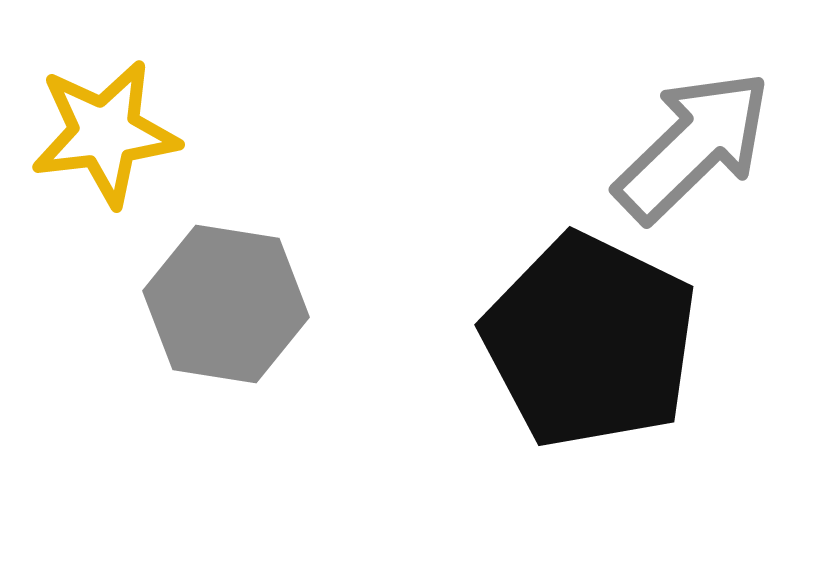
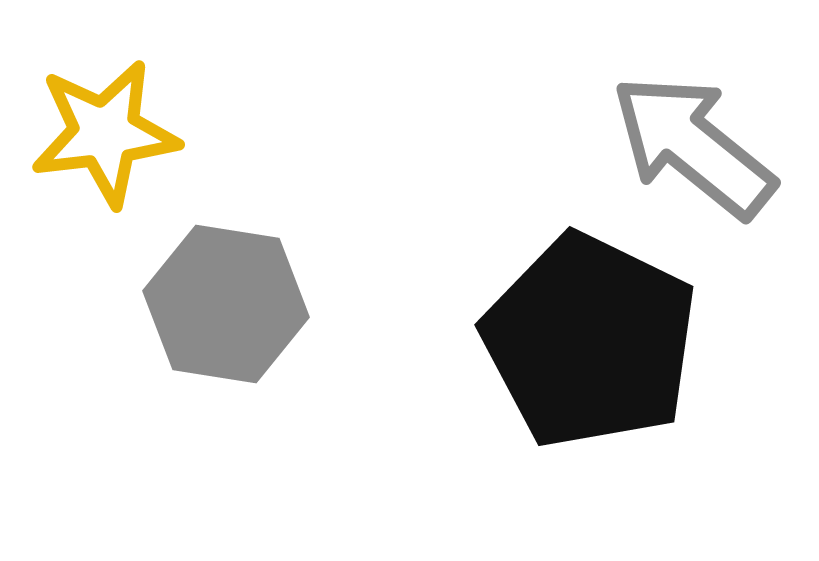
gray arrow: rotated 97 degrees counterclockwise
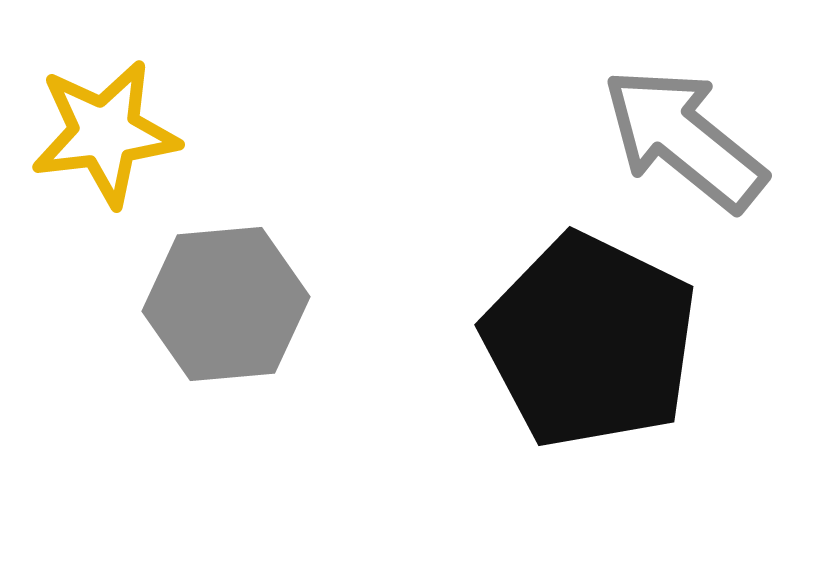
gray arrow: moved 9 px left, 7 px up
gray hexagon: rotated 14 degrees counterclockwise
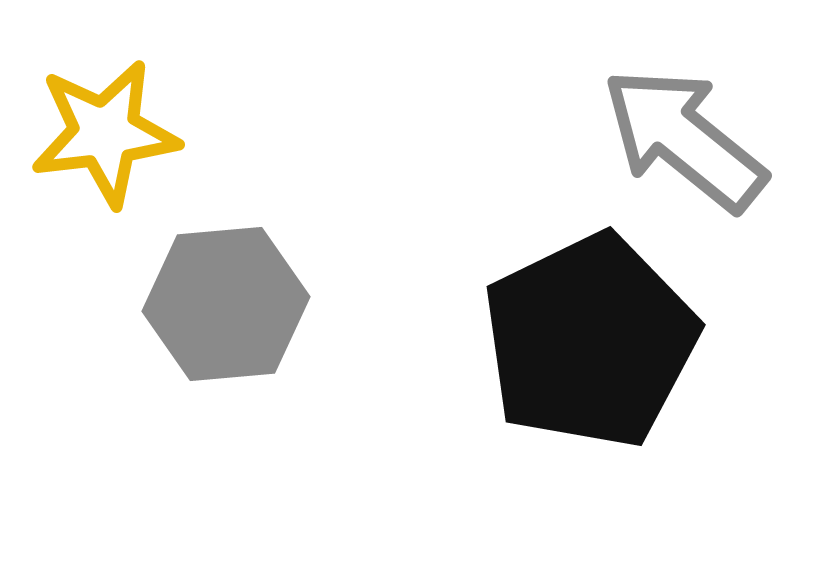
black pentagon: rotated 20 degrees clockwise
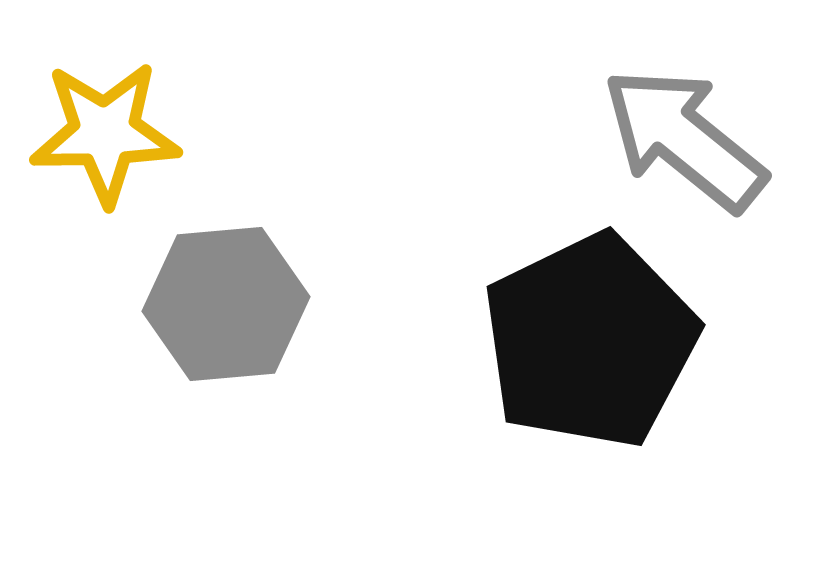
yellow star: rotated 6 degrees clockwise
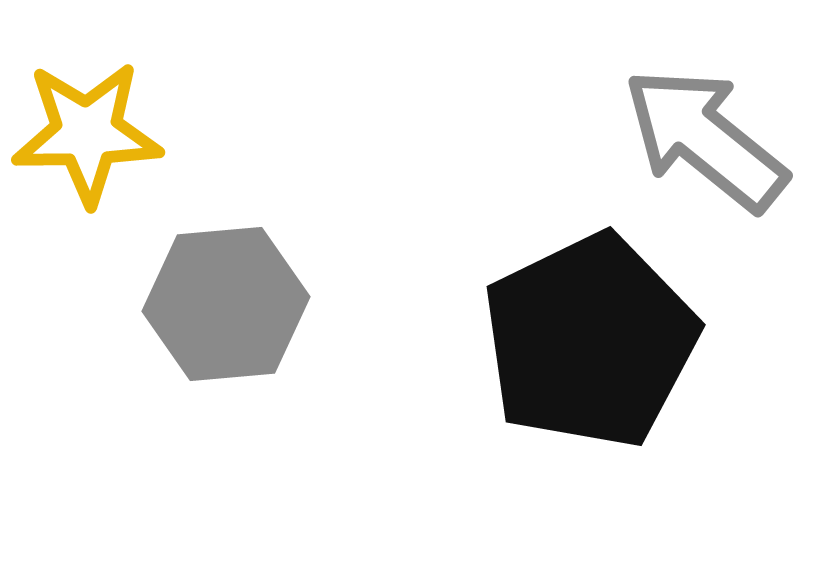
yellow star: moved 18 px left
gray arrow: moved 21 px right
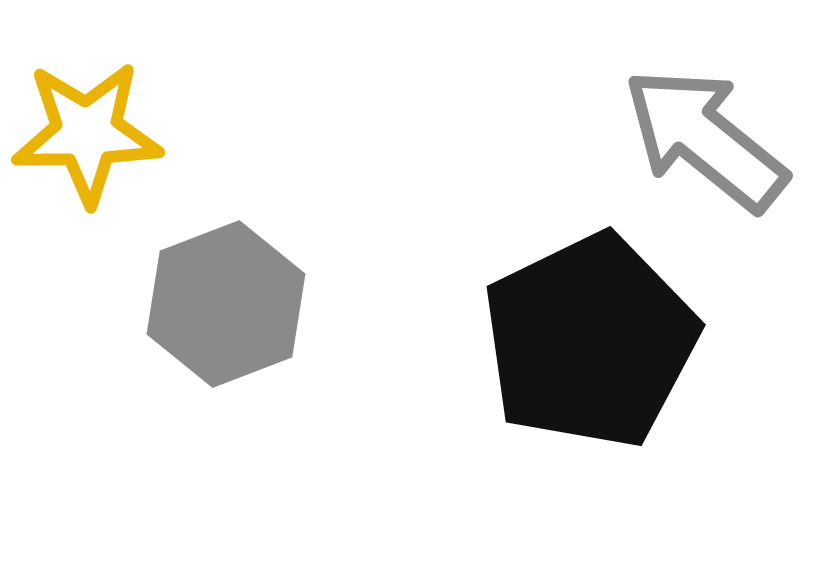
gray hexagon: rotated 16 degrees counterclockwise
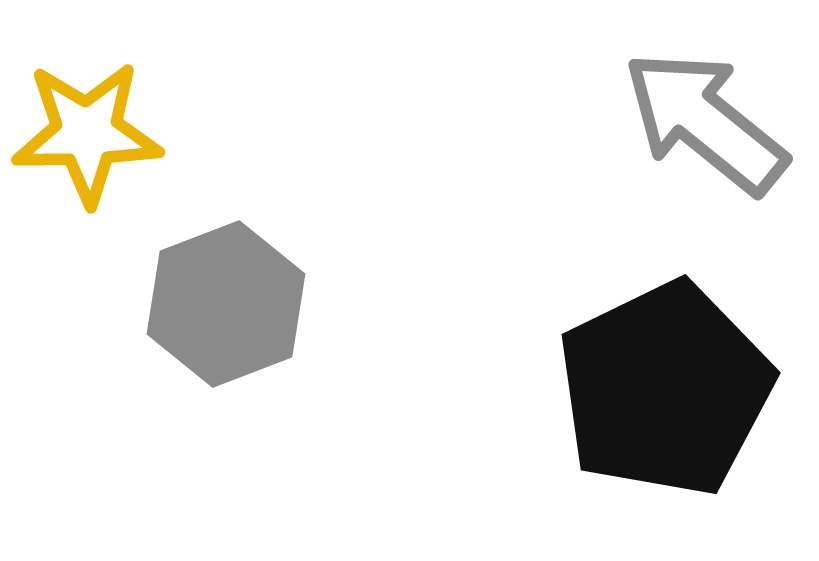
gray arrow: moved 17 px up
black pentagon: moved 75 px right, 48 px down
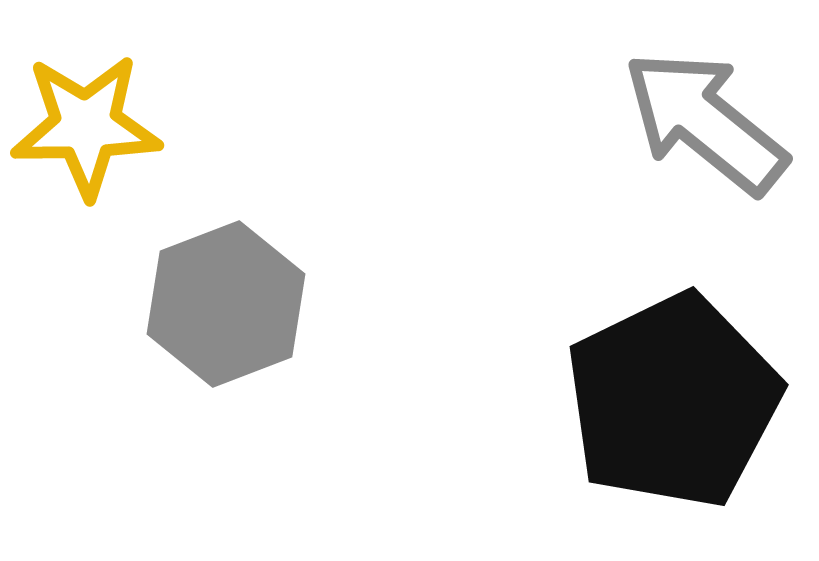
yellow star: moved 1 px left, 7 px up
black pentagon: moved 8 px right, 12 px down
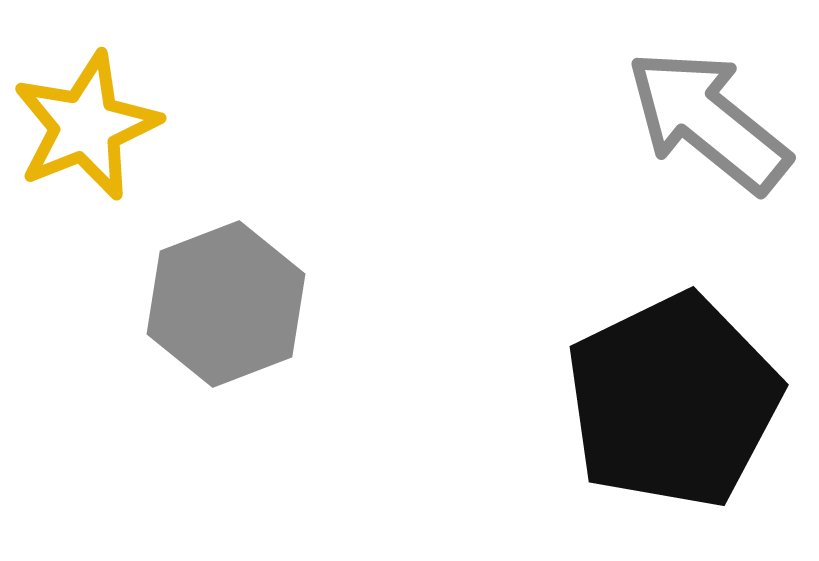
gray arrow: moved 3 px right, 1 px up
yellow star: rotated 21 degrees counterclockwise
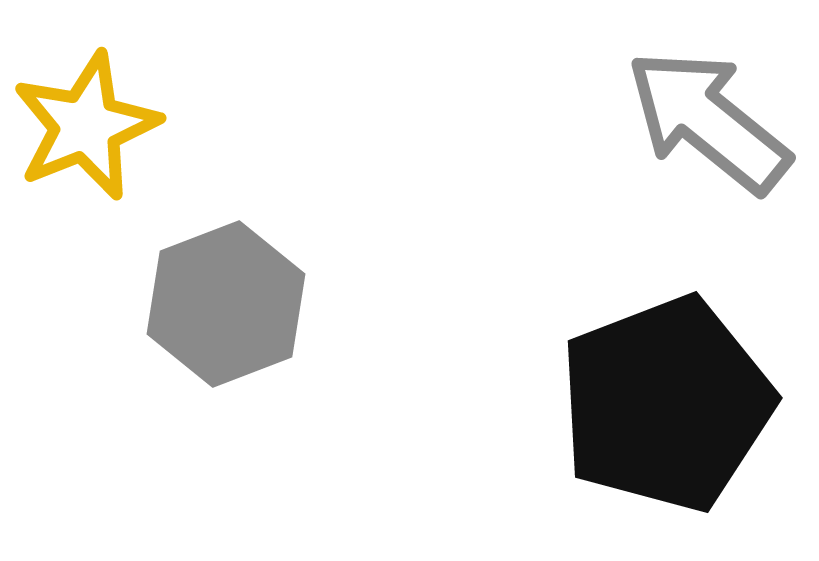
black pentagon: moved 7 px left, 3 px down; rotated 5 degrees clockwise
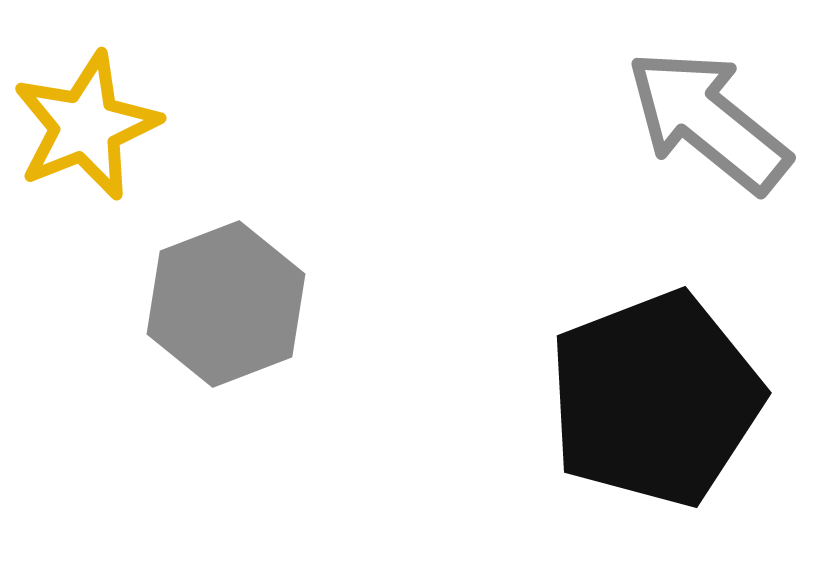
black pentagon: moved 11 px left, 5 px up
